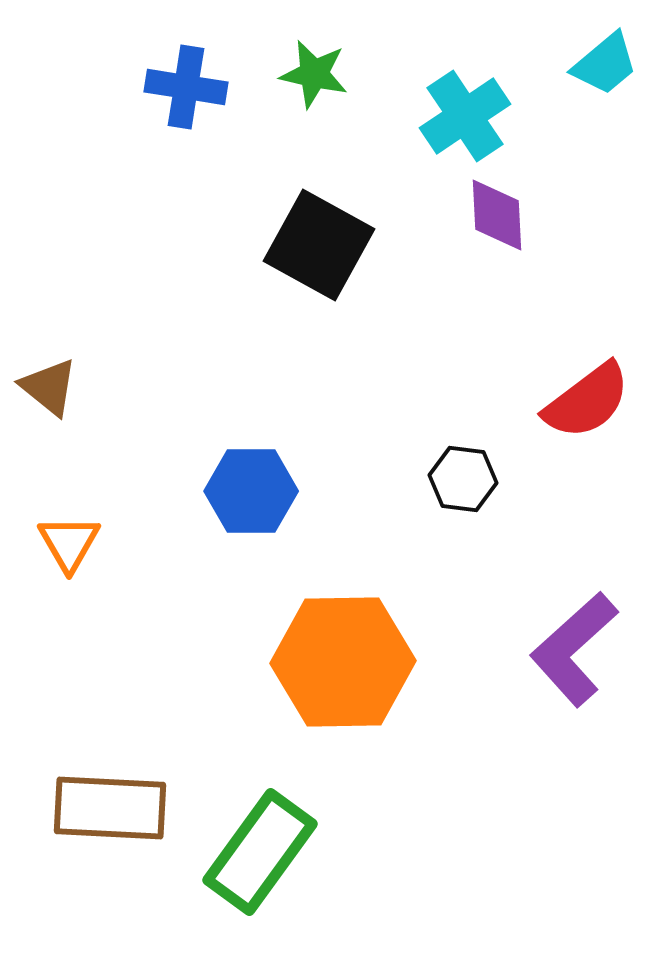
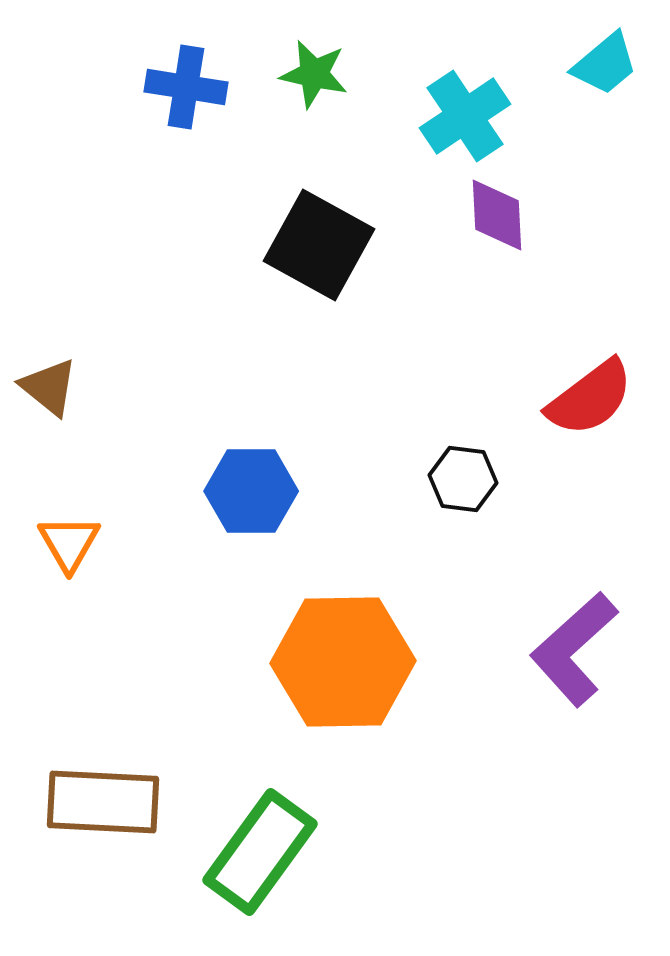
red semicircle: moved 3 px right, 3 px up
brown rectangle: moved 7 px left, 6 px up
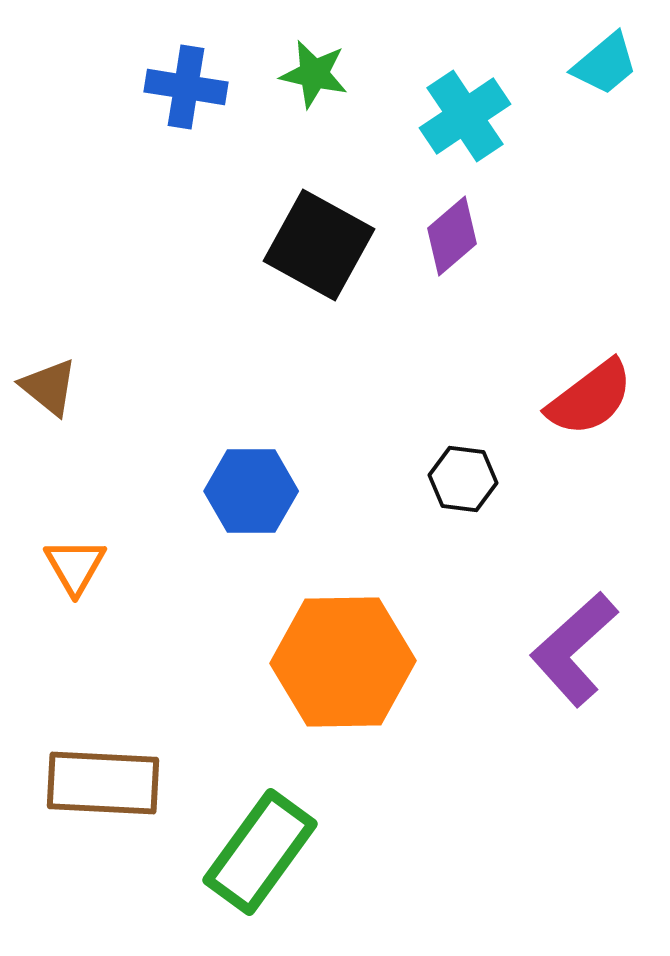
purple diamond: moved 45 px left, 21 px down; rotated 52 degrees clockwise
orange triangle: moved 6 px right, 23 px down
brown rectangle: moved 19 px up
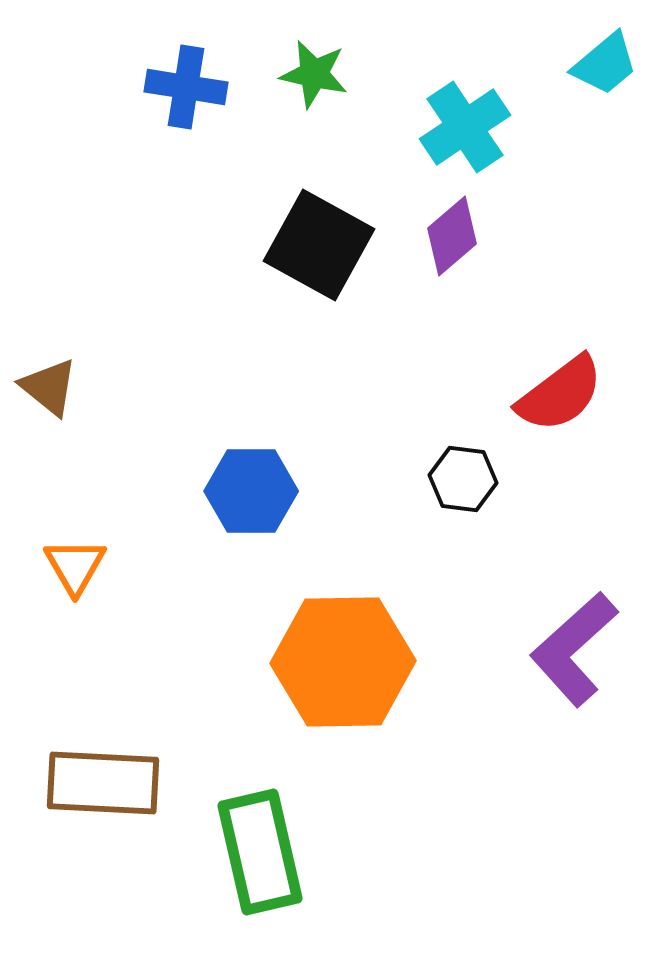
cyan cross: moved 11 px down
red semicircle: moved 30 px left, 4 px up
green rectangle: rotated 49 degrees counterclockwise
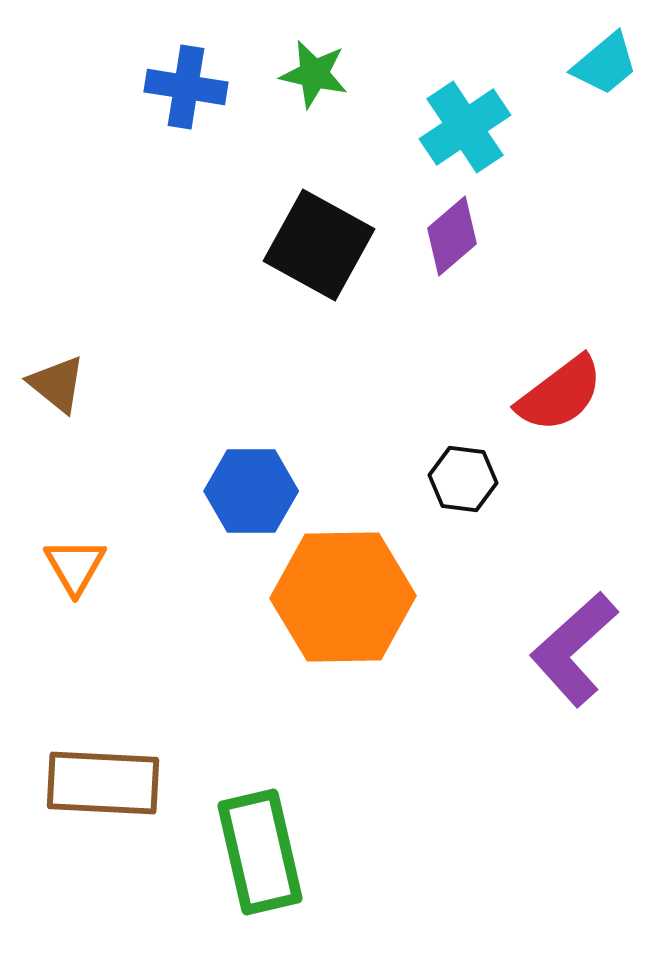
brown triangle: moved 8 px right, 3 px up
orange hexagon: moved 65 px up
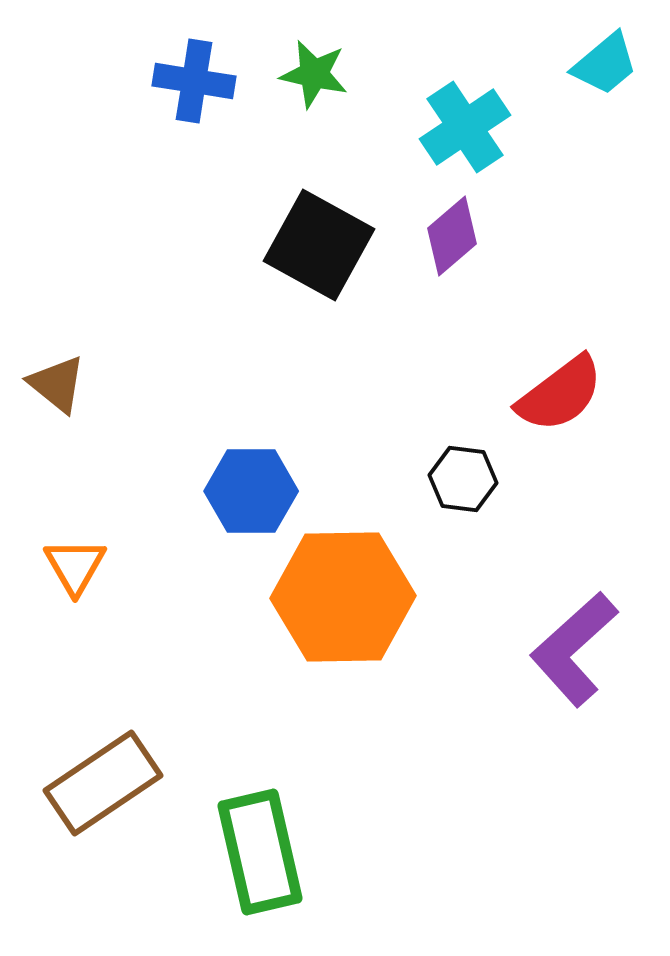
blue cross: moved 8 px right, 6 px up
brown rectangle: rotated 37 degrees counterclockwise
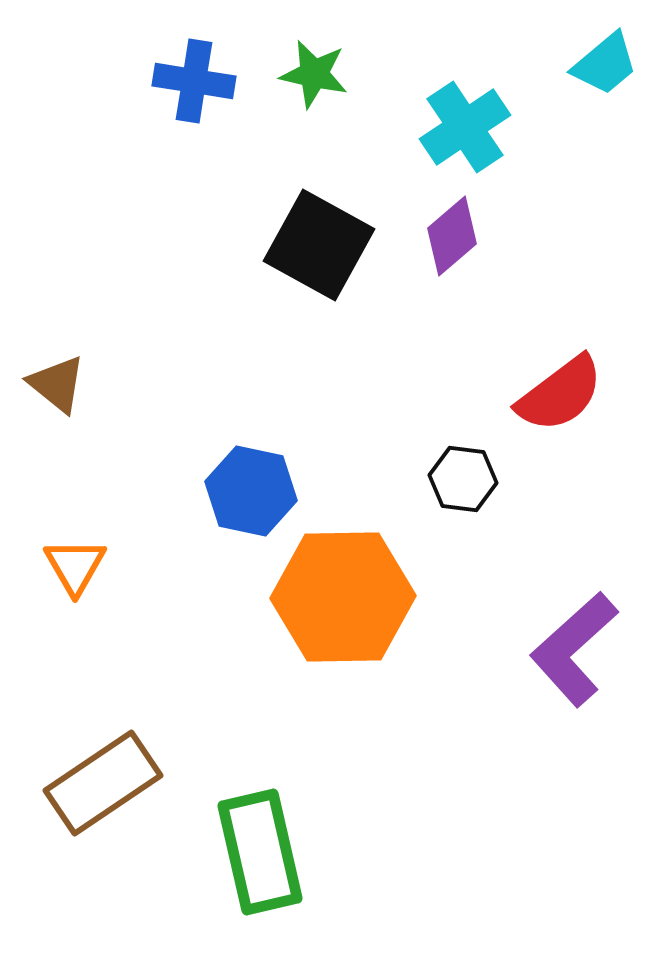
blue hexagon: rotated 12 degrees clockwise
